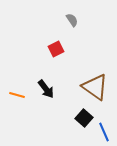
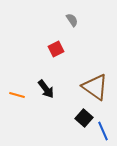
blue line: moved 1 px left, 1 px up
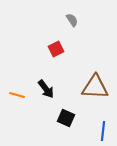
brown triangle: rotated 32 degrees counterclockwise
black square: moved 18 px left; rotated 18 degrees counterclockwise
blue line: rotated 30 degrees clockwise
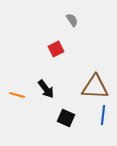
blue line: moved 16 px up
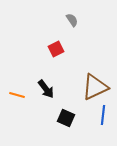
brown triangle: rotated 28 degrees counterclockwise
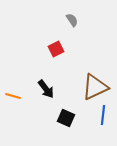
orange line: moved 4 px left, 1 px down
